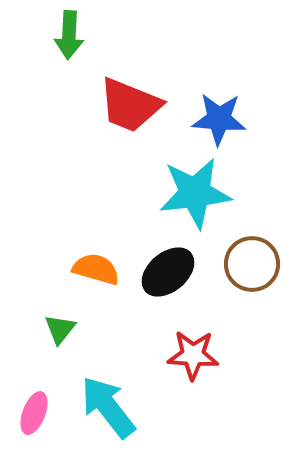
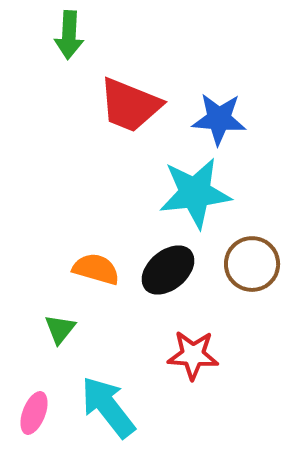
black ellipse: moved 2 px up
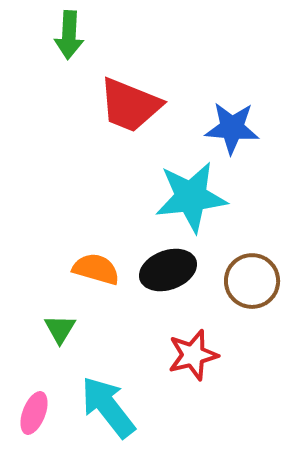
blue star: moved 13 px right, 9 px down
cyan star: moved 4 px left, 4 px down
brown circle: moved 17 px down
black ellipse: rotated 20 degrees clockwise
green triangle: rotated 8 degrees counterclockwise
red star: rotated 18 degrees counterclockwise
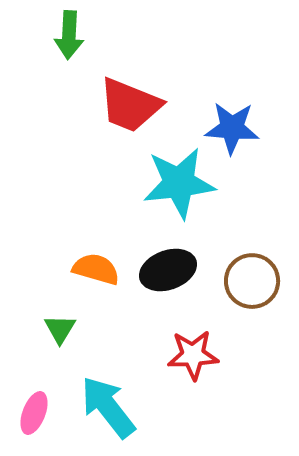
cyan star: moved 12 px left, 14 px up
red star: rotated 12 degrees clockwise
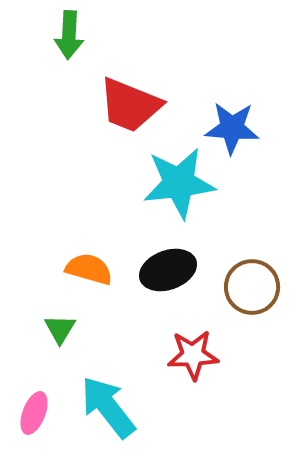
orange semicircle: moved 7 px left
brown circle: moved 6 px down
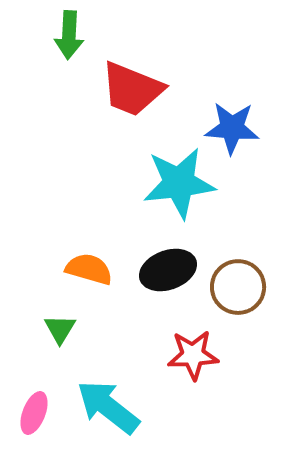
red trapezoid: moved 2 px right, 16 px up
brown circle: moved 14 px left
cyan arrow: rotated 14 degrees counterclockwise
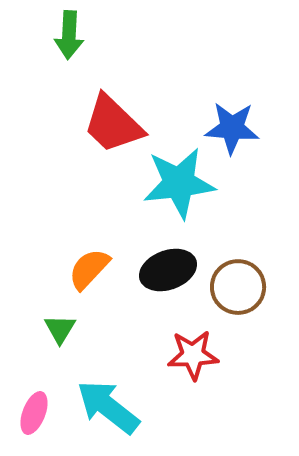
red trapezoid: moved 19 px left, 35 px down; rotated 22 degrees clockwise
orange semicircle: rotated 63 degrees counterclockwise
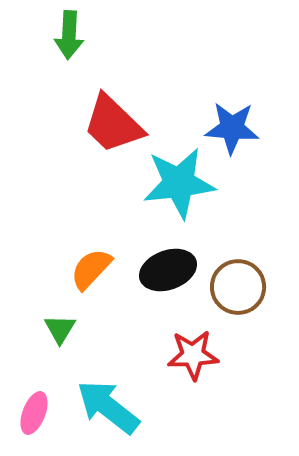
orange semicircle: moved 2 px right
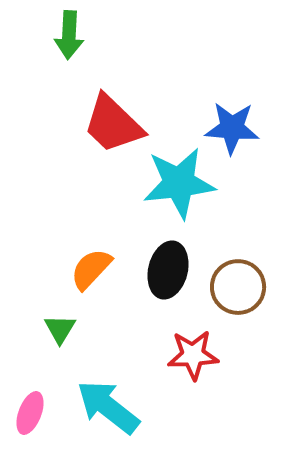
black ellipse: rotated 56 degrees counterclockwise
pink ellipse: moved 4 px left
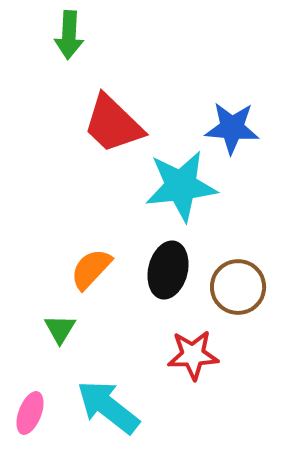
cyan star: moved 2 px right, 3 px down
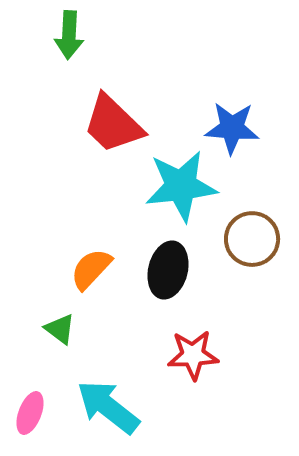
brown circle: moved 14 px right, 48 px up
green triangle: rotated 24 degrees counterclockwise
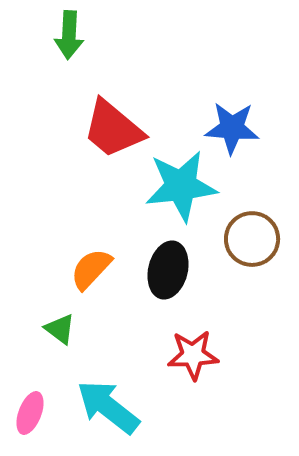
red trapezoid: moved 5 px down; rotated 4 degrees counterclockwise
